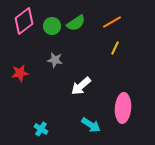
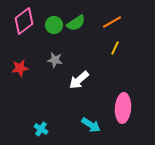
green circle: moved 2 px right, 1 px up
red star: moved 5 px up
white arrow: moved 2 px left, 6 px up
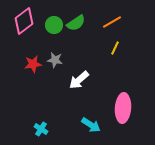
red star: moved 13 px right, 4 px up
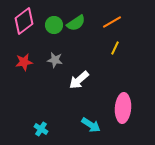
red star: moved 9 px left, 2 px up
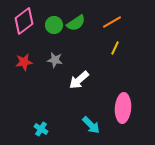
cyan arrow: rotated 12 degrees clockwise
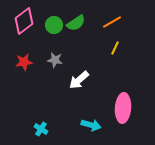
cyan arrow: rotated 30 degrees counterclockwise
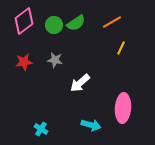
yellow line: moved 6 px right
white arrow: moved 1 px right, 3 px down
